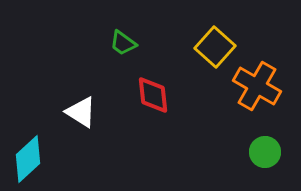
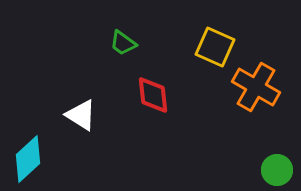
yellow square: rotated 18 degrees counterclockwise
orange cross: moved 1 px left, 1 px down
white triangle: moved 3 px down
green circle: moved 12 px right, 18 px down
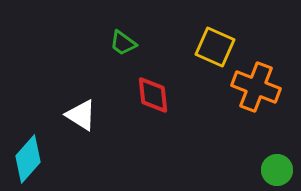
orange cross: rotated 9 degrees counterclockwise
cyan diamond: rotated 6 degrees counterclockwise
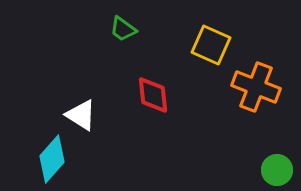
green trapezoid: moved 14 px up
yellow square: moved 4 px left, 2 px up
cyan diamond: moved 24 px right
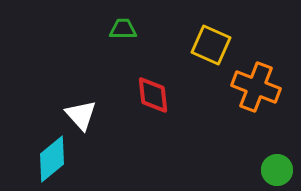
green trapezoid: rotated 144 degrees clockwise
white triangle: rotated 16 degrees clockwise
cyan diamond: rotated 9 degrees clockwise
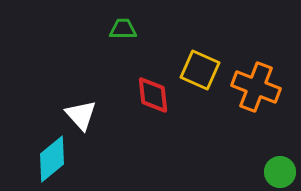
yellow square: moved 11 px left, 25 px down
green circle: moved 3 px right, 2 px down
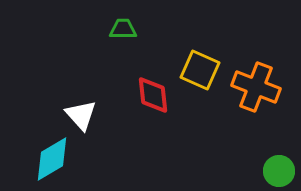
cyan diamond: rotated 9 degrees clockwise
green circle: moved 1 px left, 1 px up
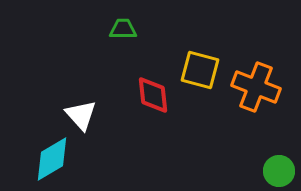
yellow square: rotated 9 degrees counterclockwise
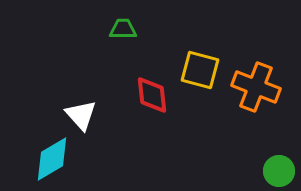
red diamond: moved 1 px left
